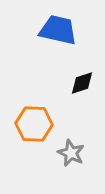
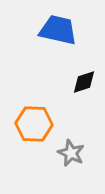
black diamond: moved 2 px right, 1 px up
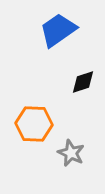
blue trapezoid: rotated 48 degrees counterclockwise
black diamond: moved 1 px left
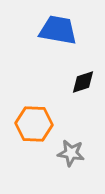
blue trapezoid: rotated 45 degrees clockwise
gray star: rotated 16 degrees counterclockwise
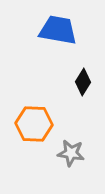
black diamond: rotated 40 degrees counterclockwise
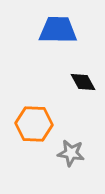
blue trapezoid: rotated 9 degrees counterclockwise
black diamond: rotated 60 degrees counterclockwise
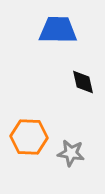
black diamond: rotated 16 degrees clockwise
orange hexagon: moved 5 px left, 13 px down
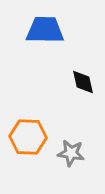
blue trapezoid: moved 13 px left
orange hexagon: moved 1 px left
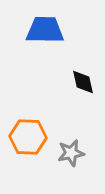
gray star: rotated 20 degrees counterclockwise
